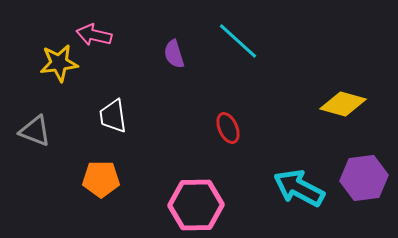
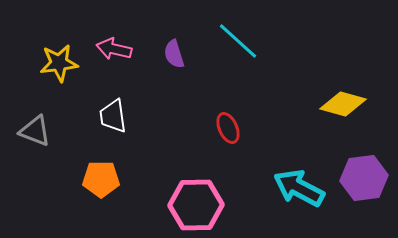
pink arrow: moved 20 px right, 14 px down
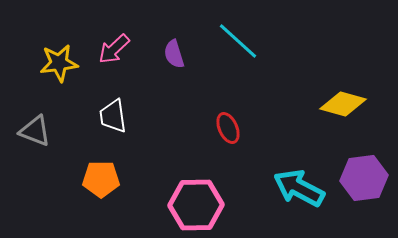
pink arrow: rotated 56 degrees counterclockwise
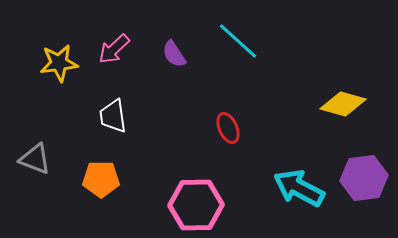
purple semicircle: rotated 16 degrees counterclockwise
gray triangle: moved 28 px down
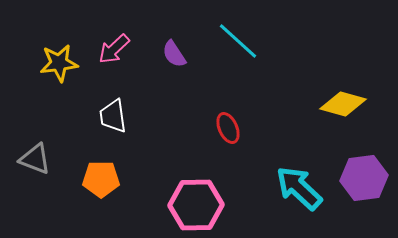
cyan arrow: rotated 15 degrees clockwise
